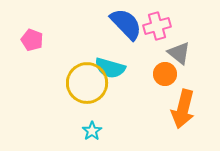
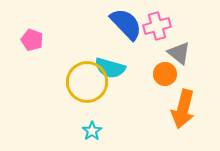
yellow circle: moved 1 px up
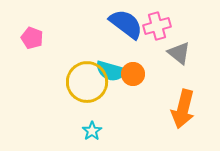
blue semicircle: rotated 9 degrees counterclockwise
pink pentagon: moved 2 px up
cyan semicircle: moved 1 px right, 3 px down
orange circle: moved 32 px left
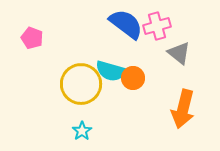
orange circle: moved 4 px down
yellow circle: moved 6 px left, 2 px down
cyan star: moved 10 px left
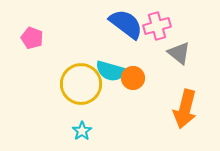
orange arrow: moved 2 px right
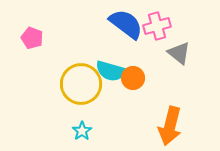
orange arrow: moved 15 px left, 17 px down
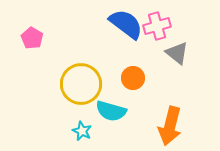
pink pentagon: rotated 10 degrees clockwise
gray triangle: moved 2 px left
cyan semicircle: moved 40 px down
cyan star: rotated 12 degrees counterclockwise
